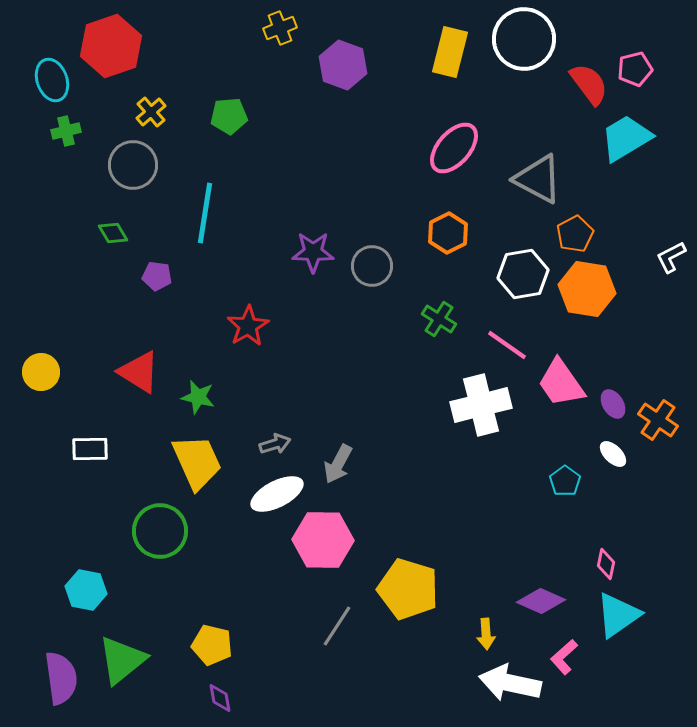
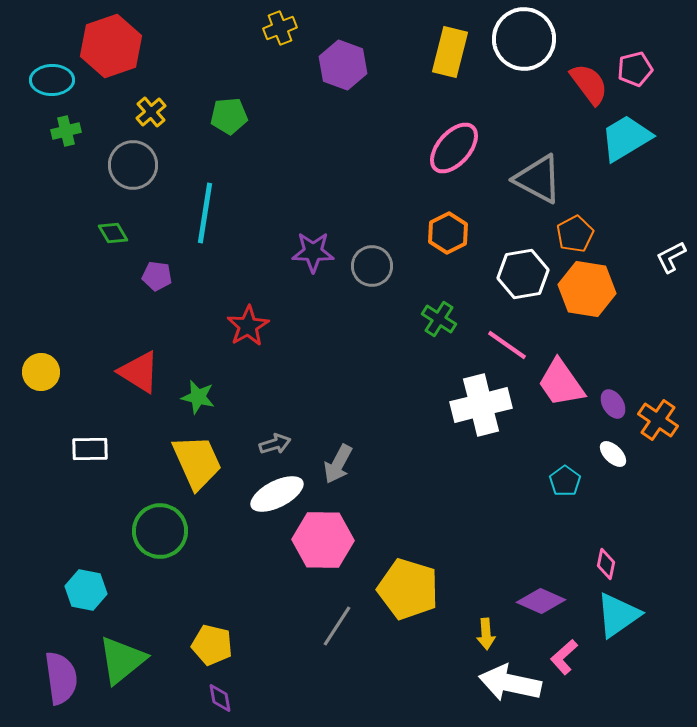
cyan ellipse at (52, 80): rotated 72 degrees counterclockwise
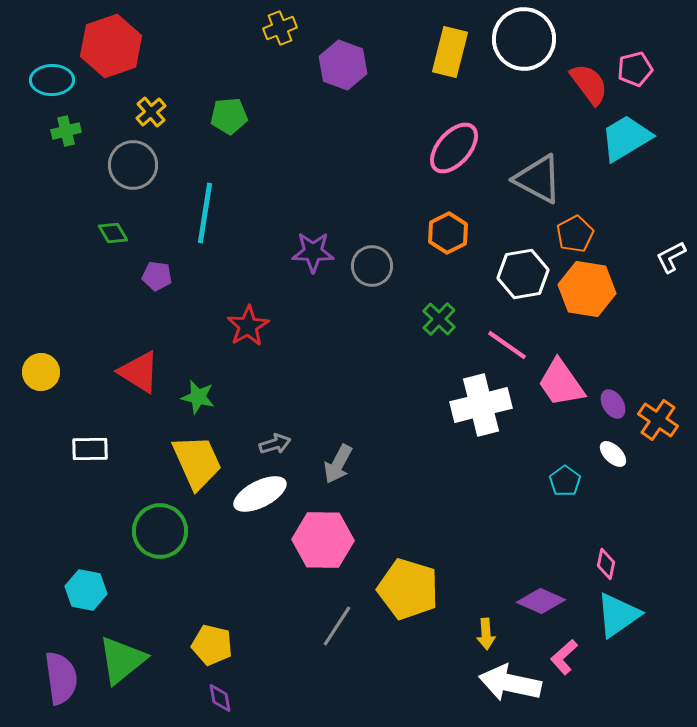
green cross at (439, 319): rotated 12 degrees clockwise
white ellipse at (277, 494): moved 17 px left
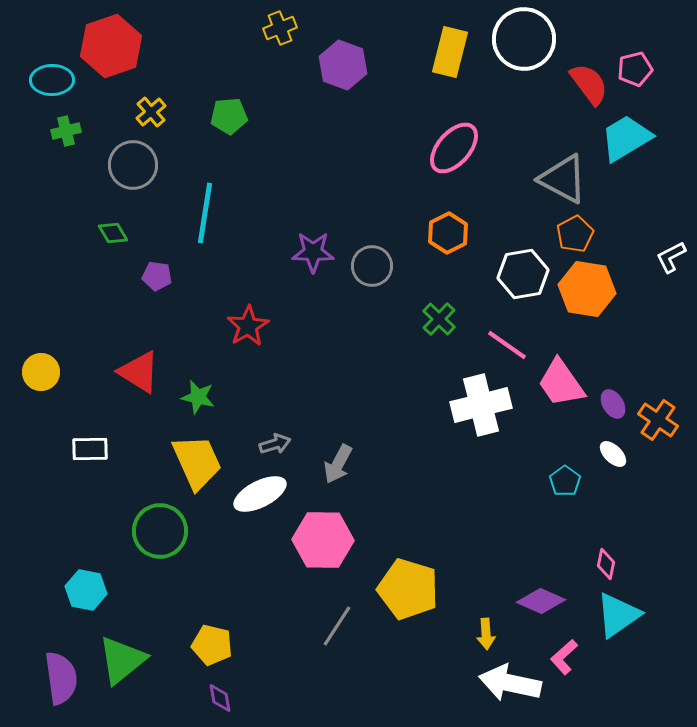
gray triangle at (538, 179): moved 25 px right
